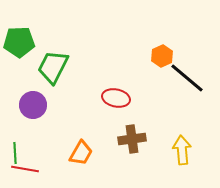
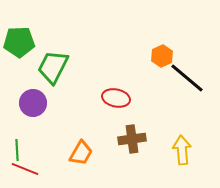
purple circle: moved 2 px up
green line: moved 2 px right, 3 px up
red line: rotated 12 degrees clockwise
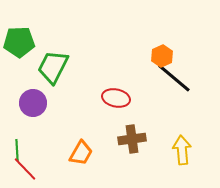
black line: moved 13 px left
red line: rotated 24 degrees clockwise
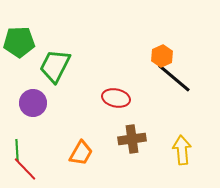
green trapezoid: moved 2 px right, 1 px up
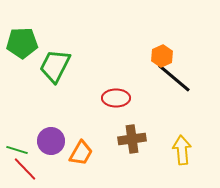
green pentagon: moved 3 px right, 1 px down
red ellipse: rotated 12 degrees counterclockwise
purple circle: moved 18 px right, 38 px down
green line: rotated 70 degrees counterclockwise
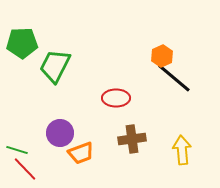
purple circle: moved 9 px right, 8 px up
orange trapezoid: rotated 40 degrees clockwise
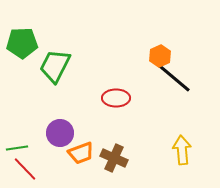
orange hexagon: moved 2 px left
brown cross: moved 18 px left, 19 px down; rotated 32 degrees clockwise
green line: moved 2 px up; rotated 25 degrees counterclockwise
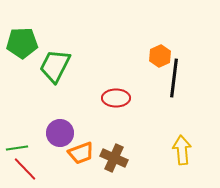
black line: rotated 57 degrees clockwise
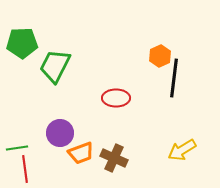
yellow arrow: rotated 116 degrees counterclockwise
red line: rotated 36 degrees clockwise
